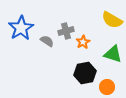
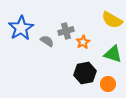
orange circle: moved 1 px right, 3 px up
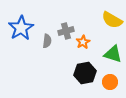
gray semicircle: rotated 64 degrees clockwise
orange circle: moved 2 px right, 2 px up
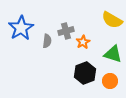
black hexagon: rotated 10 degrees counterclockwise
orange circle: moved 1 px up
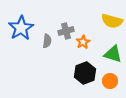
yellow semicircle: moved 1 px down; rotated 15 degrees counterclockwise
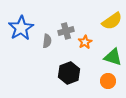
yellow semicircle: rotated 50 degrees counterclockwise
orange star: moved 2 px right
green triangle: moved 3 px down
black hexagon: moved 16 px left
orange circle: moved 2 px left
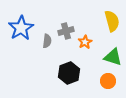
yellow semicircle: rotated 70 degrees counterclockwise
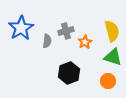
yellow semicircle: moved 10 px down
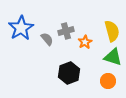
gray semicircle: moved 2 px up; rotated 48 degrees counterclockwise
